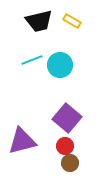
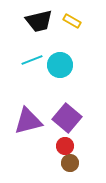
purple triangle: moved 6 px right, 20 px up
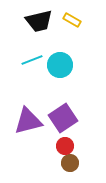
yellow rectangle: moved 1 px up
purple square: moved 4 px left; rotated 16 degrees clockwise
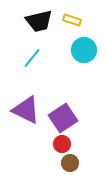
yellow rectangle: rotated 12 degrees counterclockwise
cyan line: moved 2 px up; rotated 30 degrees counterclockwise
cyan circle: moved 24 px right, 15 px up
purple triangle: moved 2 px left, 11 px up; rotated 40 degrees clockwise
red circle: moved 3 px left, 2 px up
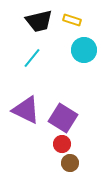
purple square: rotated 24 degrees counterclockwise
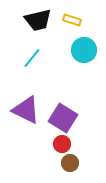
black trapezoid: moved 1 px left, 1 px up
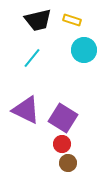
brown circle: moved 2 px left
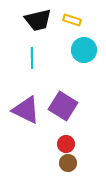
cyan line: rotated 40 degrees counterclockwise
purple square: moved 12 px up
red circle: moved 4 px right
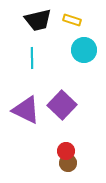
purple square: moved 1 px left, 1 px up; rotated 12 degrees clockwise
red circle: moved 7 px down
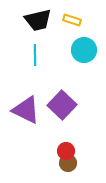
cyan line: moved 3 px right, 3 px up
